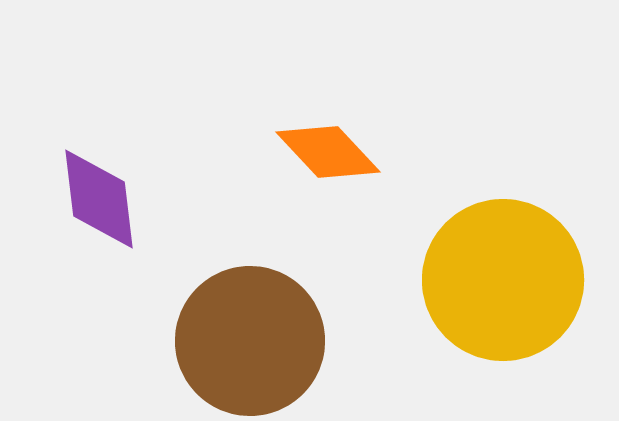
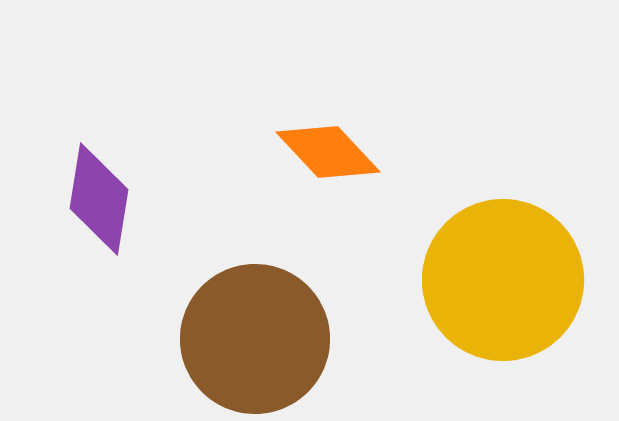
purple diamond: rotated 16 degrees clockwise
brown circle: moved 5 px right, 2 px up
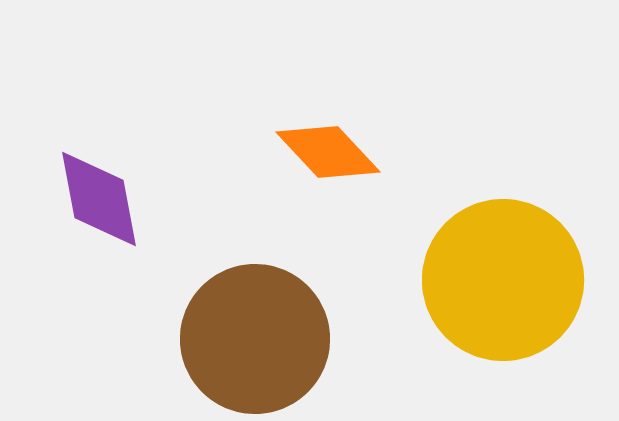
purple diamond: rotated 20 degrees counterclockwise
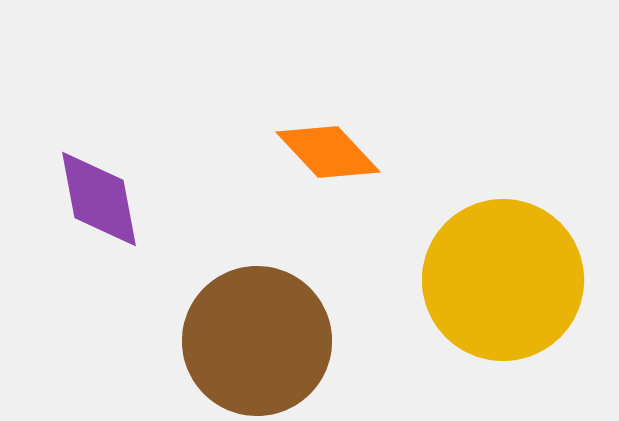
brown circle: moved 2 px right, 2 px down
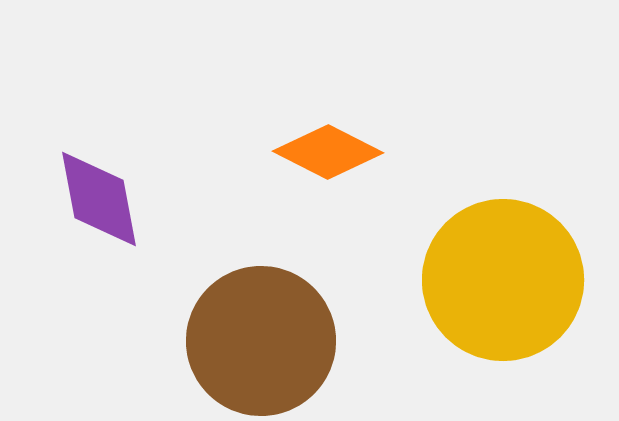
orange diamond: rotated 20 degrees counterclockwise
brown circle: moved 4 px right
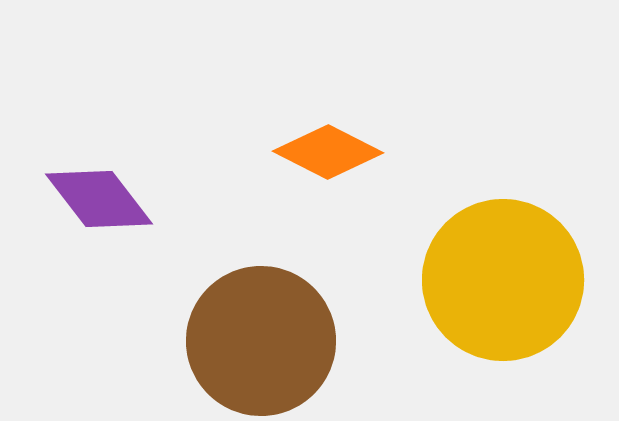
purple diamond: rotated 27 degrees counterclockwise
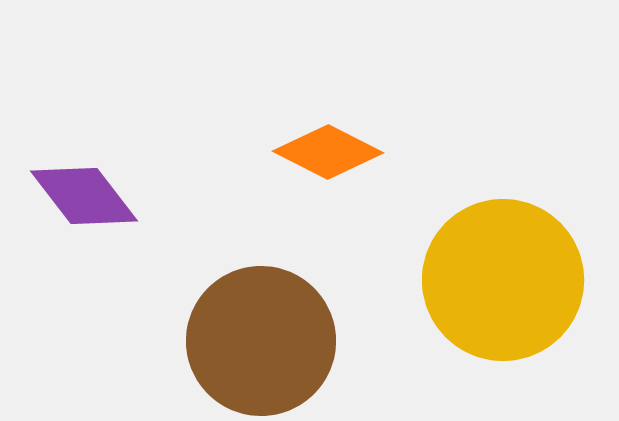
purple diamond: moved 15 px left, 3 px up
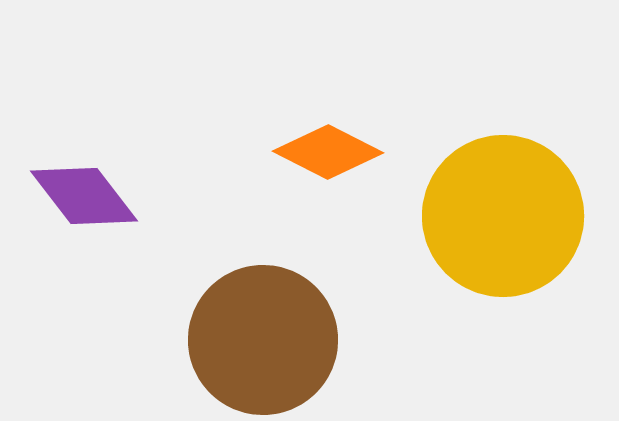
yellow circle: moved 64 px up
brown circle: moved 2 px right, 1 px up
